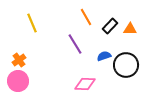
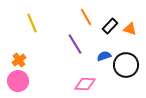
orange triangle: rotated 16 degrees clockwise
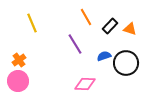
black circle: moved 2 px up
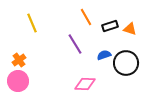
black rectangle: rotated 28 degrees clockwise
blue semicircle: moved 1 px up
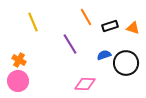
yellow line: moved 1 px right, 1 px up
orange triangle: moved 3 px right, 1 px up
purple line: moved 5 px left
orange cross: rotated 24 degrees counterclockwise
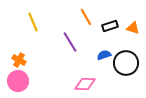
purple line: moved 2 px up
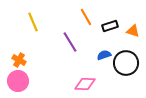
orange triangle: moved 3 px down
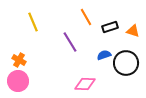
black rectangle: moved 1 px down
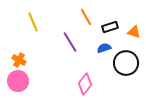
orange triangle: moved 1 px right, 1 px down
blue semicircle: moved 7 px up
pink diamond: rotated 55 degrees counterclockwise
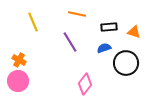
orange line: moved 9 px left, 3 px up; rotated 48 degrees counterclockwise
black rectangle: moved 1 px left; rotated 14 degrees clockwise
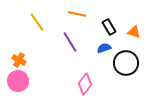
yellow line: moved 4 px right; rotated 12 degrees counterclockwise
black rectangle: rotated 63 degrees clockwise
